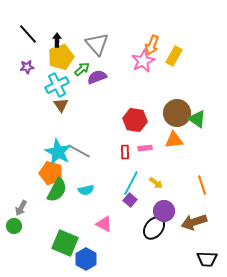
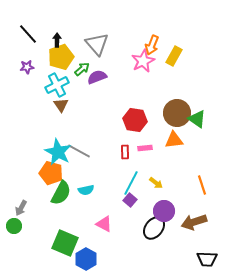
green semicircle: moved 4 px right, 3 px down
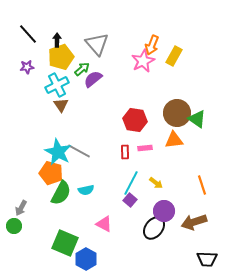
purple semicircle: moved 4 px left, 2 px down; rotated 18 degrees counterclockwise
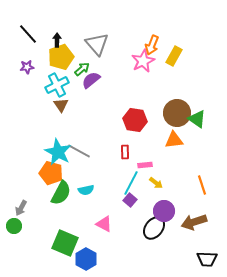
purple semicircle: moved 2 px left, 1 px down
pink rectangle: moved 17 px down
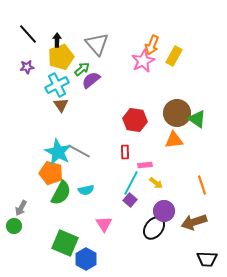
pink triangle: rotated 30 degrees clockwise
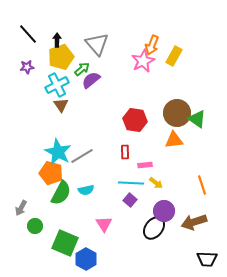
gray line: moved 3 px right, 5 px down; rotated 60 degrees counterclockwise
cyan line: rotated 65 degrees clockwise
green circle: moved 21 px right
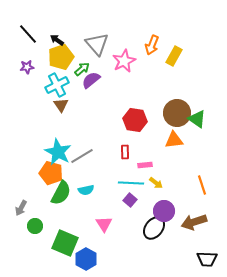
black arrow: rotated 56 degrees counterclockwise
pink star: moved 19 px left
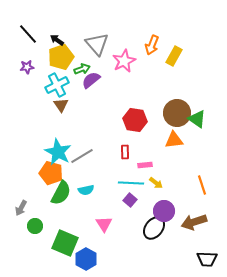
green arrow: rotated 21 degrees clockwise
